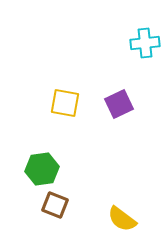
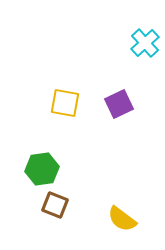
cyan cross: rotated 36 degrees counterclockwise
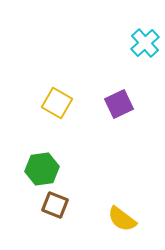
yellow square: moved 8 px left; rotated 20 degrees clockwise
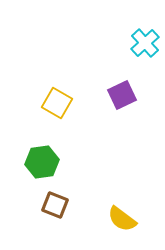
purple square: moved 3 px right, 9 px up
green hexagon: moved 7 px up
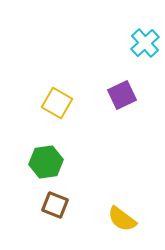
green hexagon: moved 4 px right
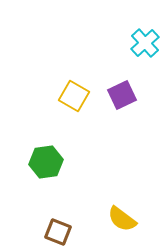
yellow square: moved 17 px right, 7 px up
brown square: moved 3 px right, 27 px down
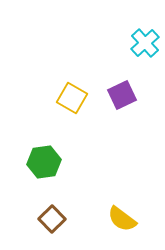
yellow square: moved 2 px left, 2 px down
green hexagon: moved 2 px left
brown square: moved 6 px left, 13 px up; rotated 24 degrees clockwise
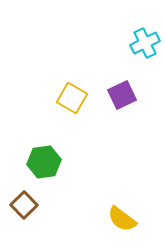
cyan cross: rotated 16 degrees clockwise
brown square: moved 28 px left, 14 px up
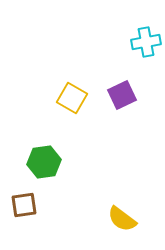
cyan cross: moved 1 px right, 1 px up; rotated 16 degrees clockwise
brown square: rotated 36 degrees clockwise
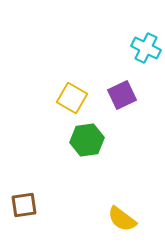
cyan cross: moved 6 px down; rotated 36 degrees clockwise
green hexagon: moved 43 px right, 22 px up
